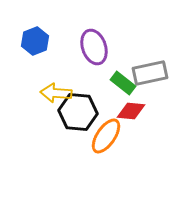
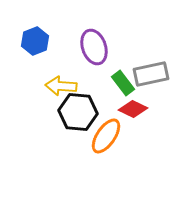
gray rectangle: moved 1 px right, 1 px down
green rectangle: rotated 15 degrees clockwise
yellow arrow: moved 5 px right, 7 px up
red diamond: moved 2 px right, 2 px up; rotated 20 degrees clockwise
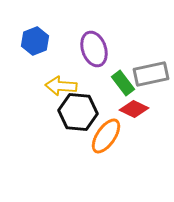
purple ellipse: moved 2 px down
red diamond: moved 1 px right
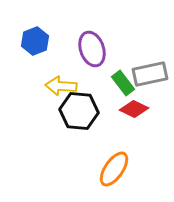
purple ellipse: moved 2 px left
gray rectangle: moved 1 px left
black hexagon: moved 1 px right, 1 px up
orange ellipse: moved 8 px right, 33 px down
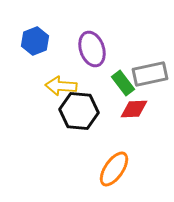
red diamond: rotated 28 degrees counterclockwise
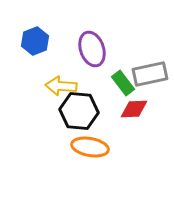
orange ellipse: moved 24 px left, 22 px up; rotated 66 degrees clockwise
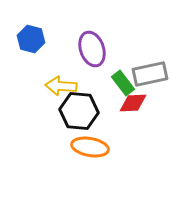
blue hexagon: moved 4 px left, 2 px up; rotated 24 degrees counterclockwise
red diamond: moved 1 px left, 6 px up
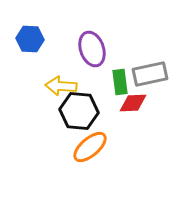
blue hexagon: moved 1 px left; rotated 12 degrees counterclockwise
green rectangle: moved 3 px left, 1 px up; rotated 30 degrees clockwise
orange ellipse: rotated 51 degrees counterclockwise
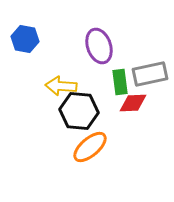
blue hexagon: moved 5 px left; rotated 8 degrees clockwise
purple ellipse: moved 7 px right, 3 px up
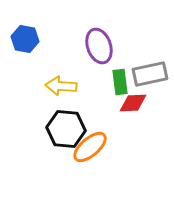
black hexagon: moved 13 px left, 18 px down
